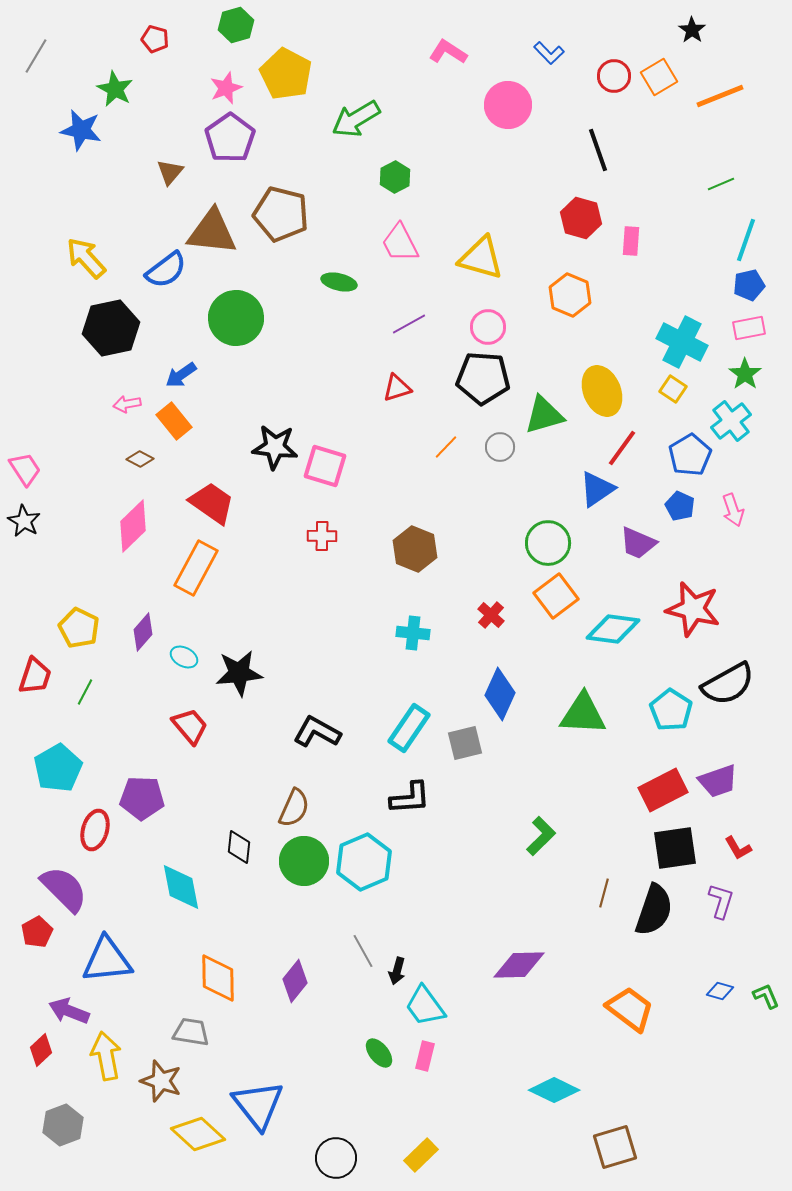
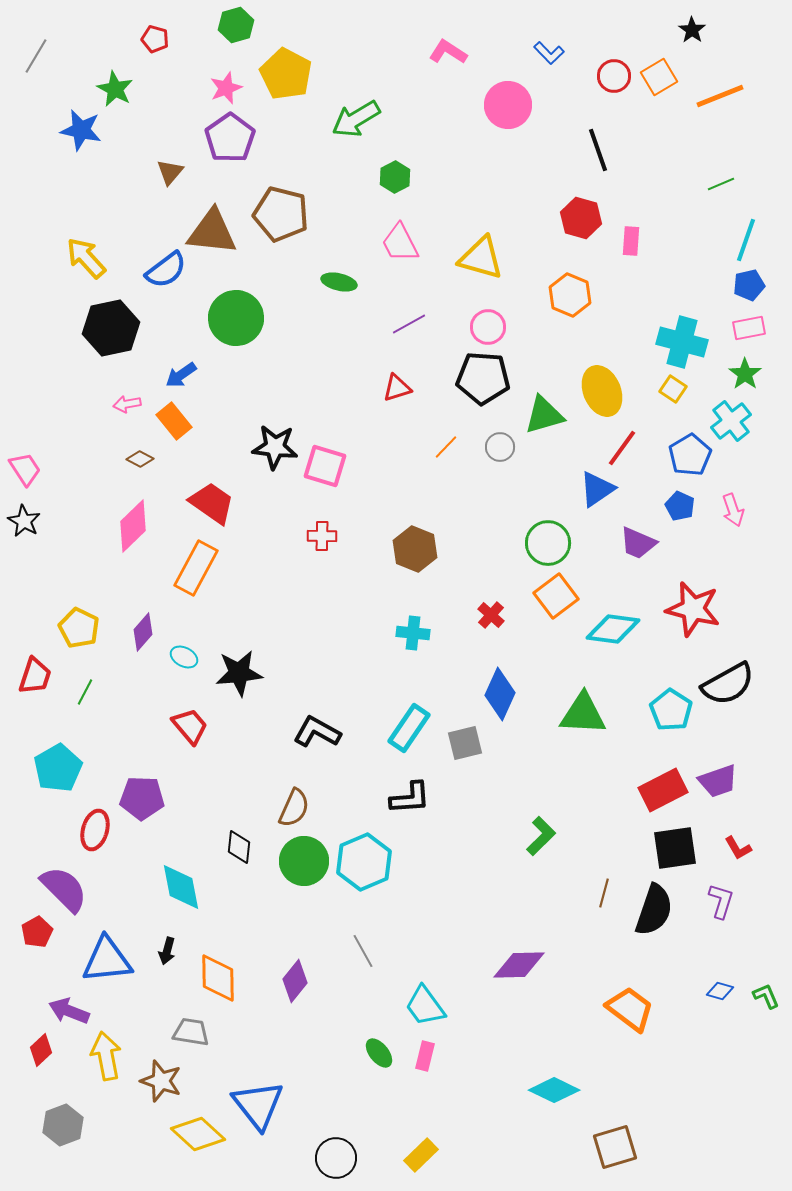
cyan cross at (682, 342): rotated 12 degrees counterclockwise
black arrow at (397, 971): moved 230 px left, 20 px up
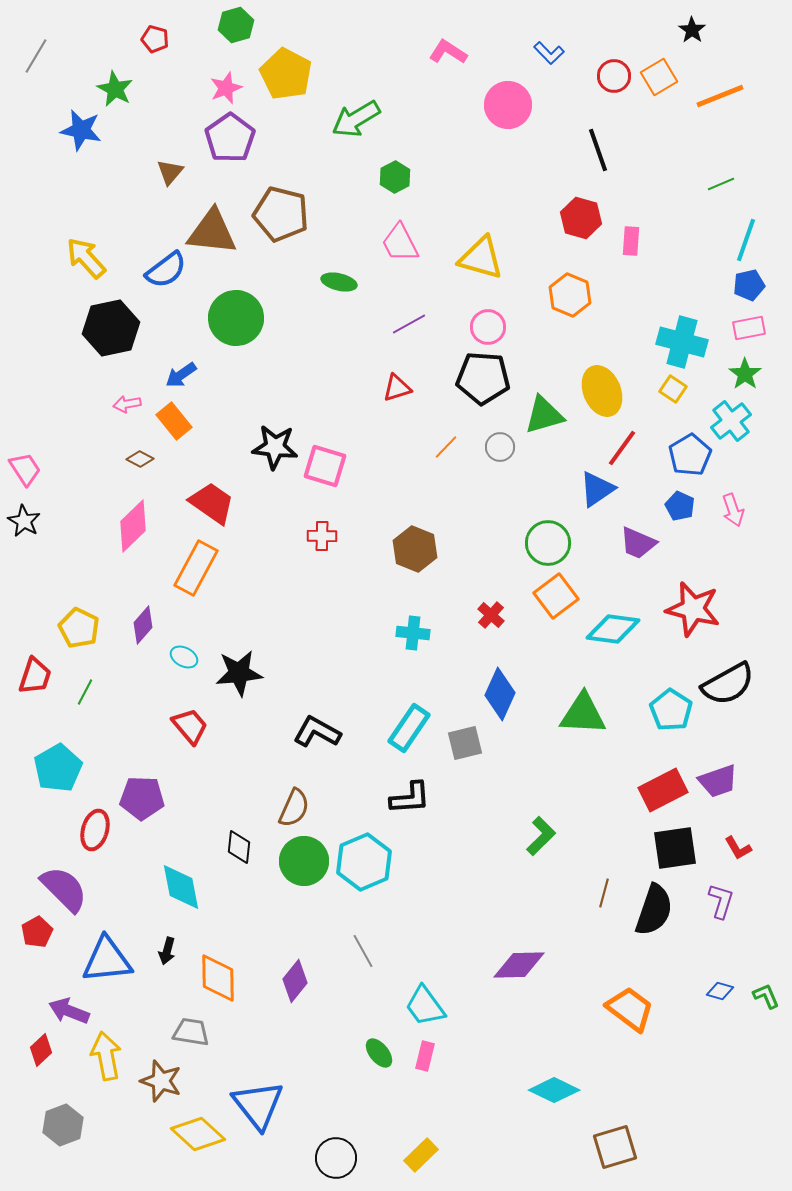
purple diamond at (143, 632): moved 7 px up
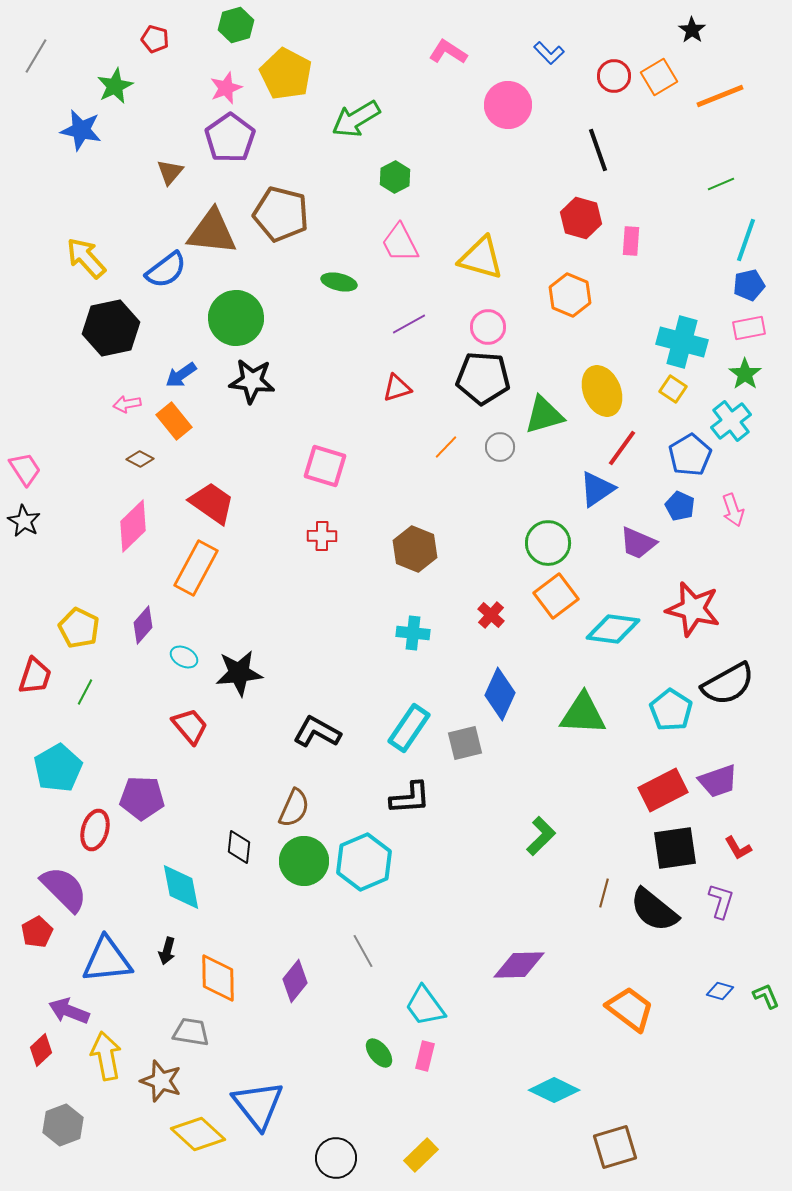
green star at (115, 89): moved 3 px up; rotated 18 degrees clockwise
black star at (275, 447): moved 23 px left, 66 px up
black semicircle at (654, 910): rotated 110 degrees clockwise
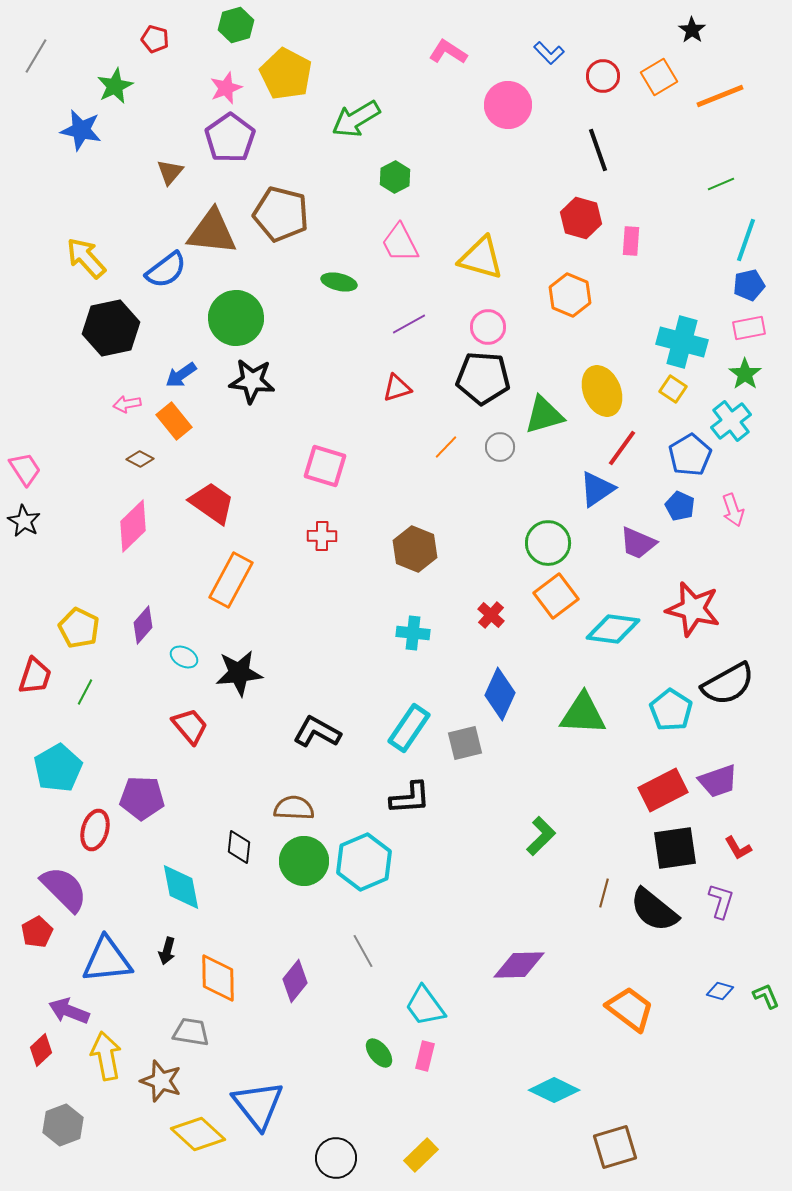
red circle at (614, 76): moved 11 px left
orange rectangle at (196, 568): moved 35 px right, 12 px down
brown semicircle at (294, 808): rotated 111 degrees counterclockwise
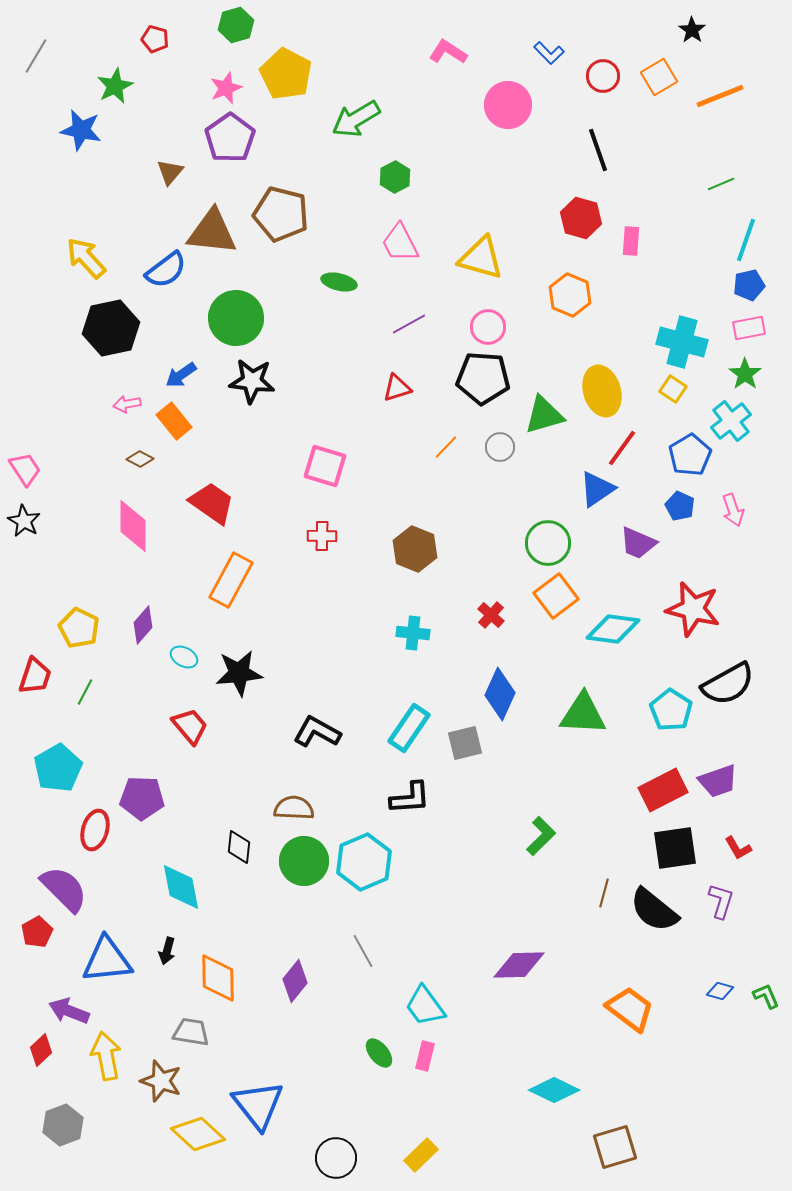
yellow ellipse at (602, 391): rotated 6 degrees clockwise
pink diamond at (133, 526): rotated 46 degrees counterclockwise
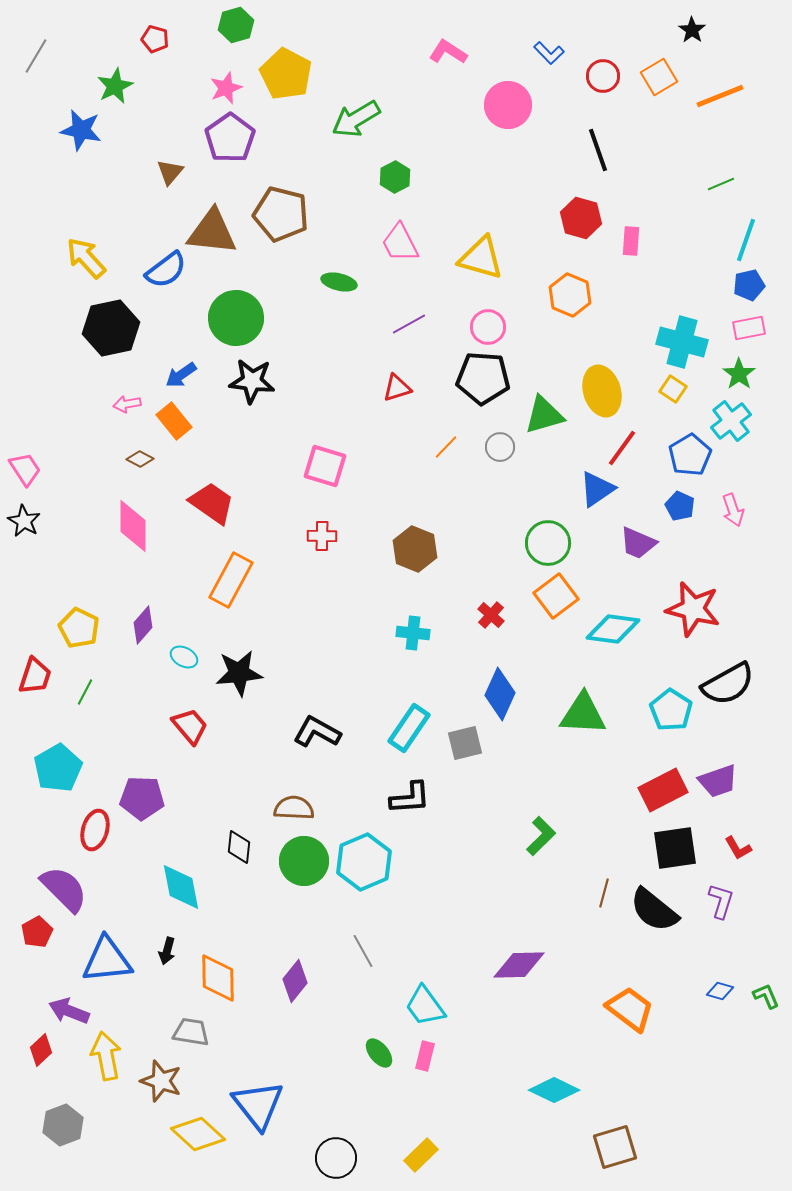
green star at (745, 374): moved 6 px left
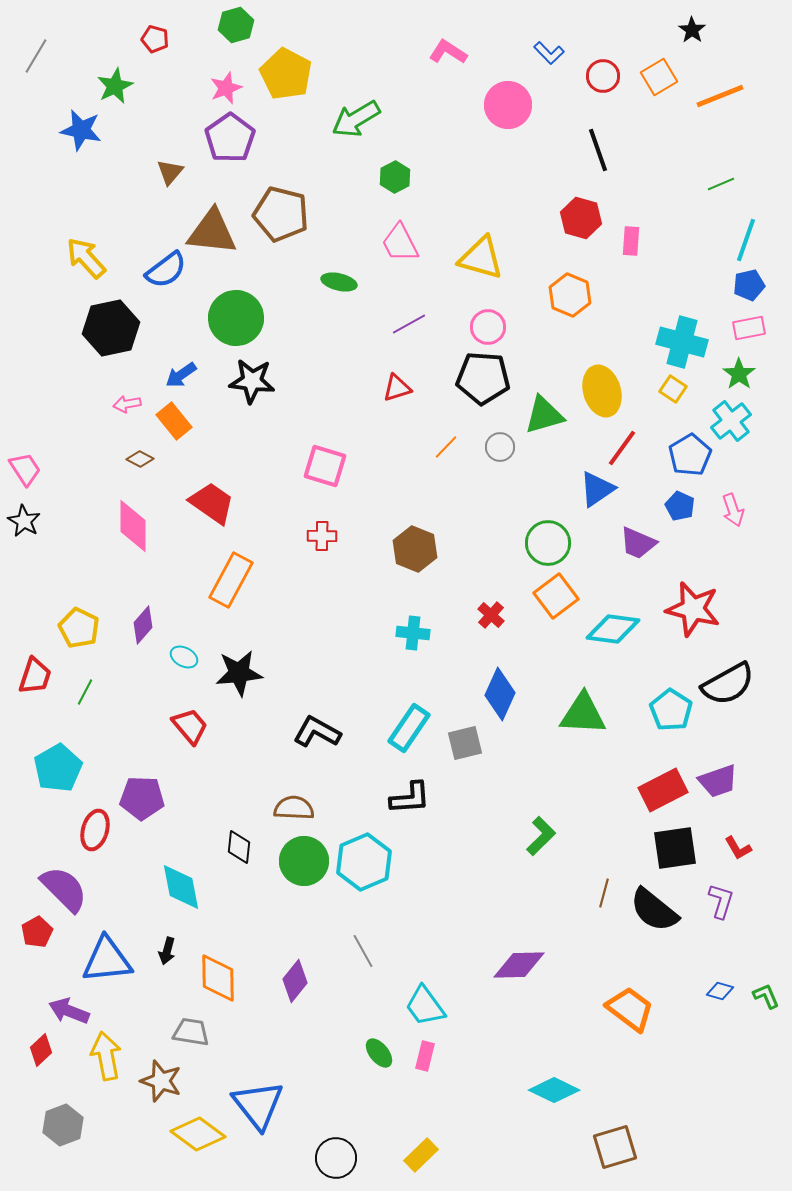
yellow diamond at (198, 1134): rotated 6 degrees counterclockwise
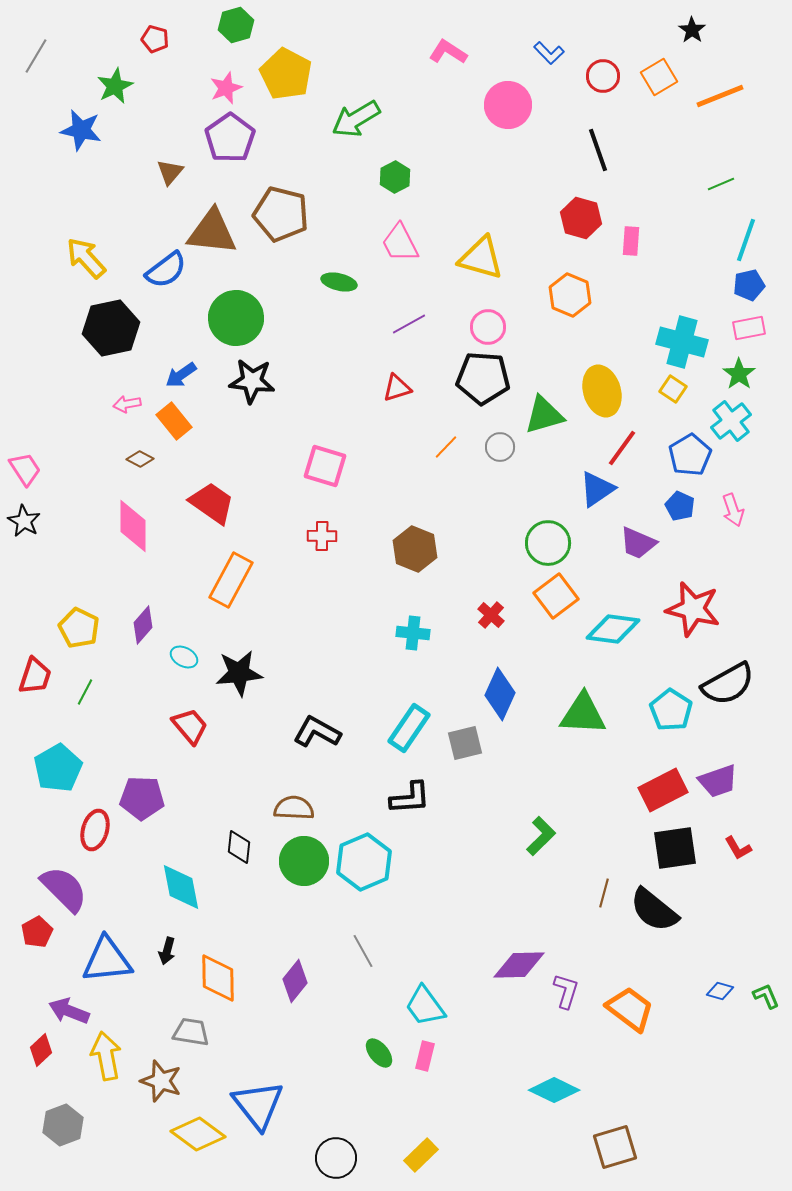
purple L-shape at (721, 901): moved 155 px left, 90 px down
